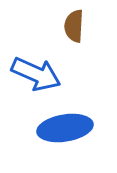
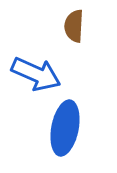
blue ellipse: rotated 70 degrees counterclockwise
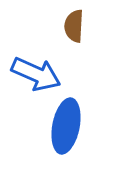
blue ellipse: moved 1 px right, 2 px up
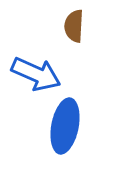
blue ellipse: moved 1 px left
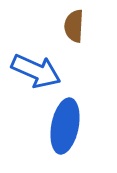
blue arrow: moved 3 px up
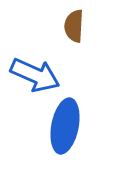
blue arrow: moved 1 px left, 4 px down
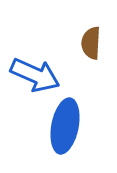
brown semicircle: moved 17 px right, 17 px down
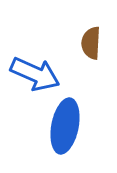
blue arrow: moved 1 px up
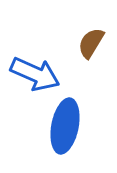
brown semicircle: rotated 28 degrees clockwise
